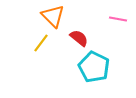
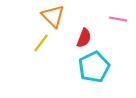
red semicircle: moved 5 px right; rotated 72 degrees clockwise
cyan pentagon: rotated 20 degrees clockwise
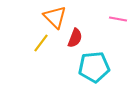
orange triangle: moved 2 px right, 1 px down
red semicircle: moved 9 px left
cyan pentagon: rotated 20 degrees clockwise
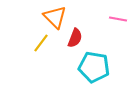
cyan pentagon: rotated 16 degrees clockwise
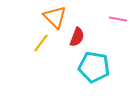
red semicircle: moved 2 px right, 1 px up
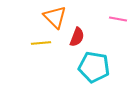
yellow line: rotated 48 degrees clockwise
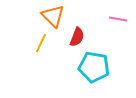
orange triangle: moved 2 px left, 1 px up
yellow line: rotated 60 degrees counterclockwise
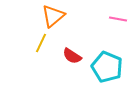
orange triangle: rotated 35 degrees clockwise
red semicircle: moved 5 px left, 19 px down; rotated 102 degrees clockwise
cyan pentagon: moved 13 px right; rotated 12 degrees clockwise
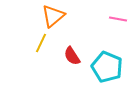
red semicircle: rotated 24 degrees clockwise
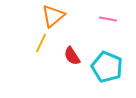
pink line: moved 10 px left
